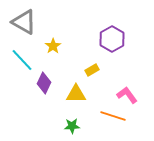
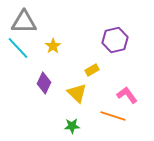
gray triangle: rotated 28 degrees counterclockwise
purple hexagon: moved 3 px right, 1 px down; rotated 15 degrees clockwise
cyan line: moved 4 px left, 12 px up
yellow triangle: moved 1 px right, 1 px up; rotated 45 degrees clockwise
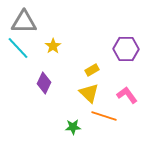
purple hexagon: moved 11 px right, 9 px down; rotated 15 degrees clockwise
yellow triangle: moved 12 px right
orange line: moved 9 px left
green star: moved 1 px right, 1 px down
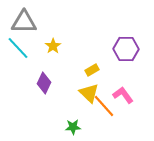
pink L-shape: moved 4 px left
orange line: moved 10 px up; rotated 30 degrees clockwise
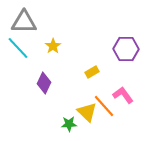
yellow rectangle: moved 2 px down
yellow triangle: moved 2 px left, 19 px down
green star: moved 4 px left, 3 px up
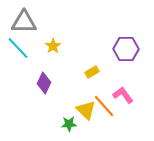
yellow triangle: moved 1 px left, 2 px up
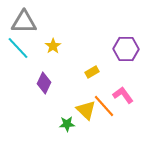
green star: moved 2 px left
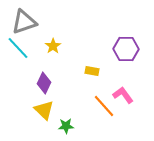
gray triangle: rotated 20 degrees counterclockwise
yellow rectangle: moved 1 px up; rotated 40 degrees clockwise
yellow triangle: moved 42 px left
green star: moved 1 px left, 2 px down
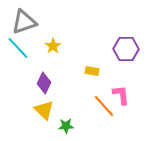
pink L-shape: moved 2 px left; rotated 30 degrees clockwise
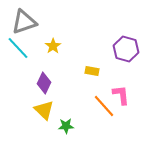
purple hexagon: rotated 15 degrees clockwise
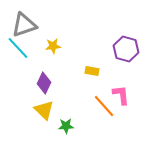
gray triangle: moved 3 px down
yellow star: rotated 28 degrees clockwise
